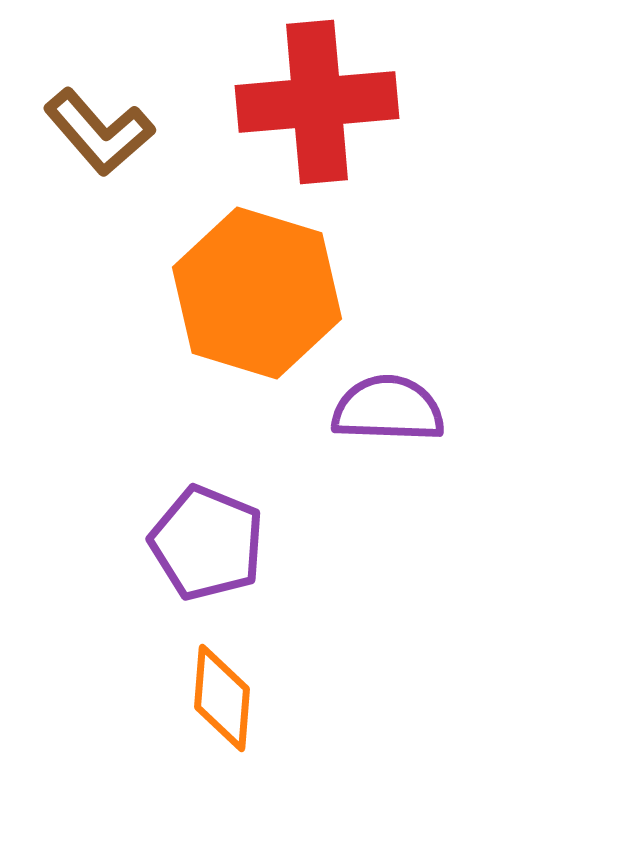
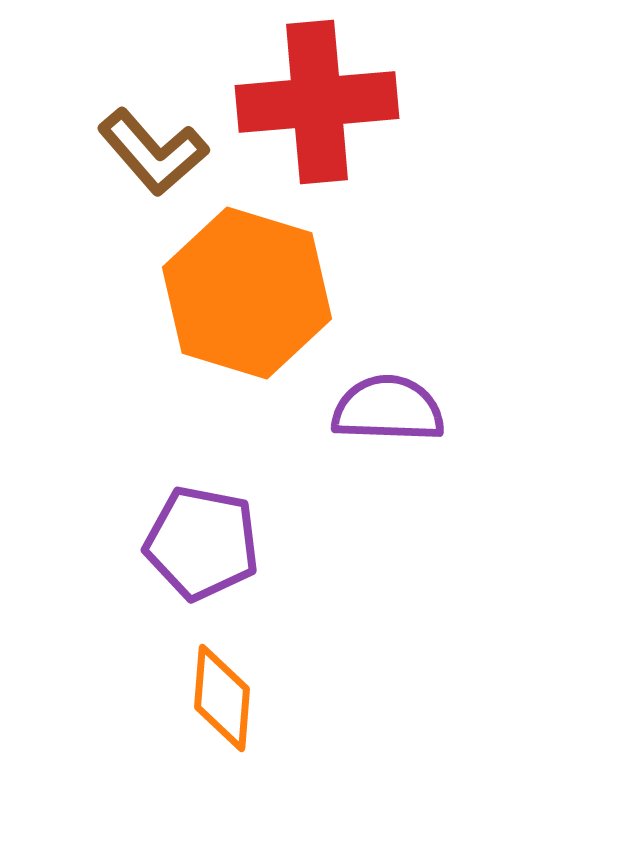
brown L-shape: moved 54 px right, 20 px down
orange hexagon: moved 10 px left
purple pentagon: moved 5 px left; rotated 11 degrees counterclockwise
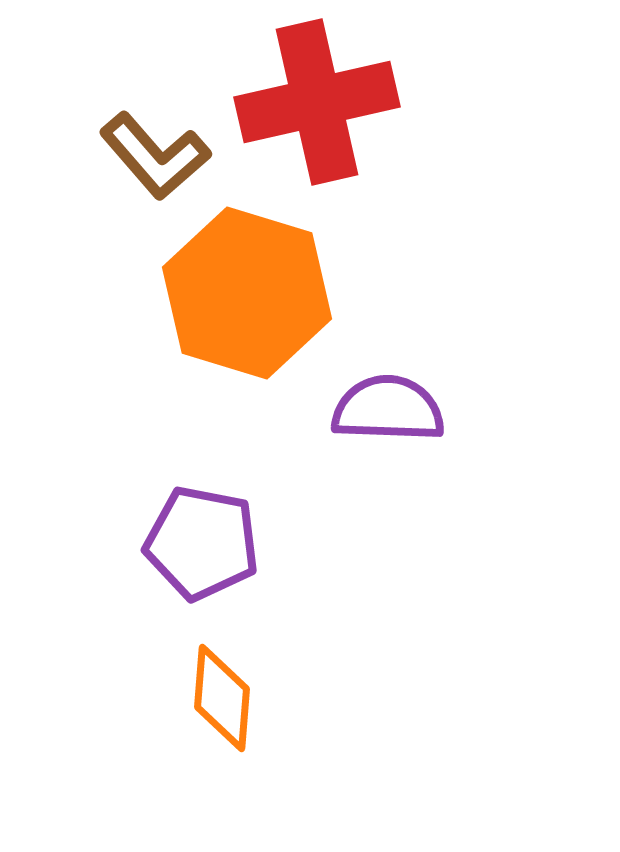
red cross: rotated 8 degrees counterclockwise
brown L-shape: moved 2 px right, 4 px down
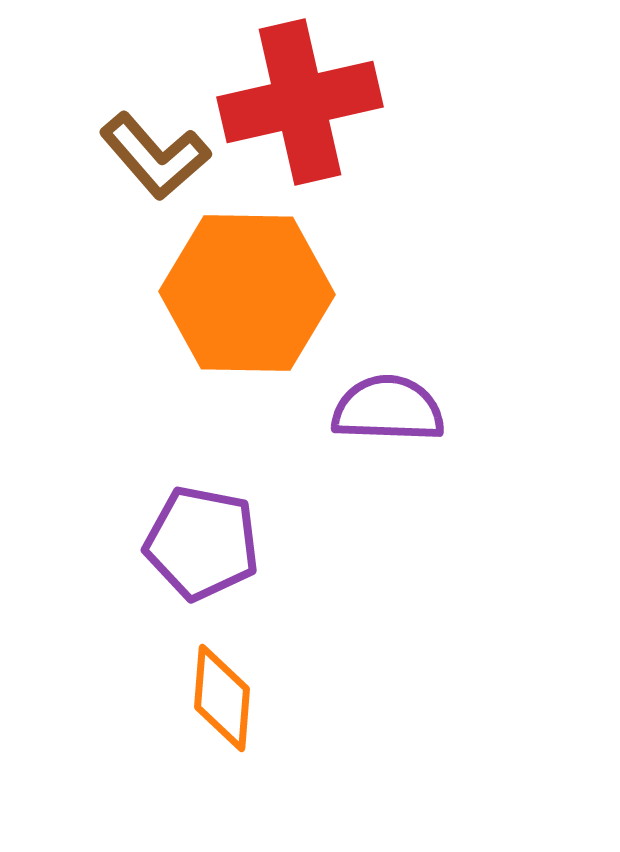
red cross: moved 17 px left
orange hexagon: rotated 16 degrees counterclockwise
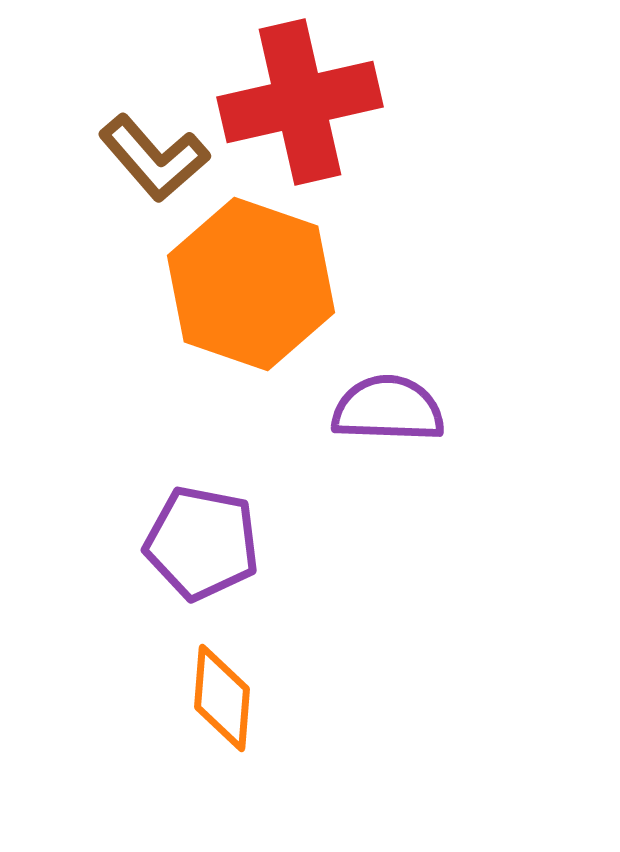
brown L-shape: moved 1 px left, 2 px down
orange hexagon: moved 4 px right, 9 px up; rotated 18 degrees clockwise
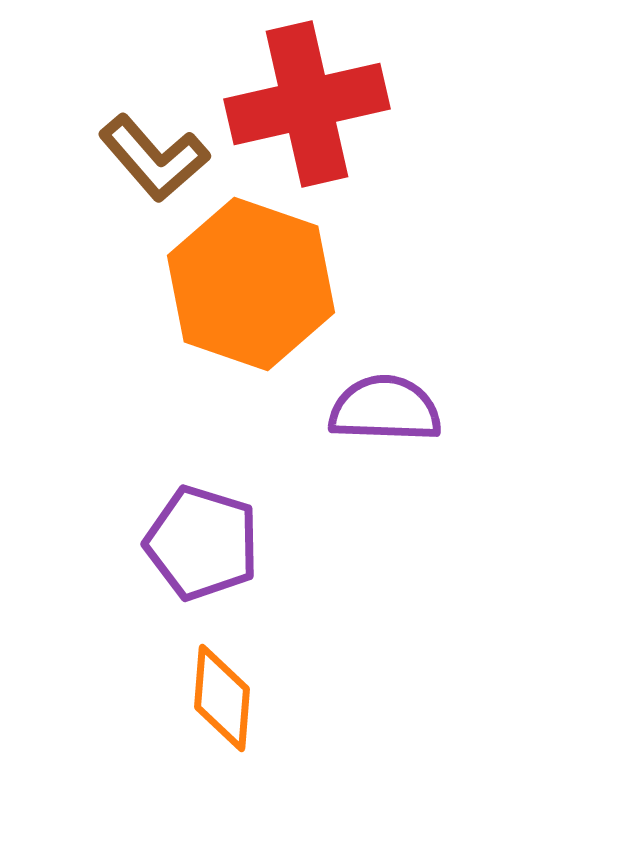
red cross: moved 7 px right, 2 px down
purple semicircle: moved 3 px left
purple pentagon: rotated 6 degrees clockwise
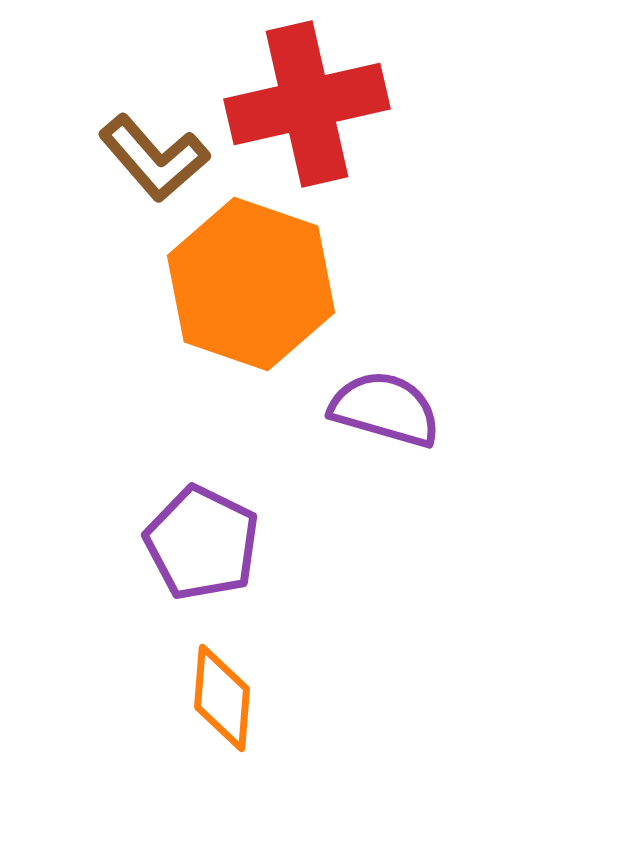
purple semicircle: rotated 14 degrees clockwise
purple pentagon: rotated 9 degrees clockwise
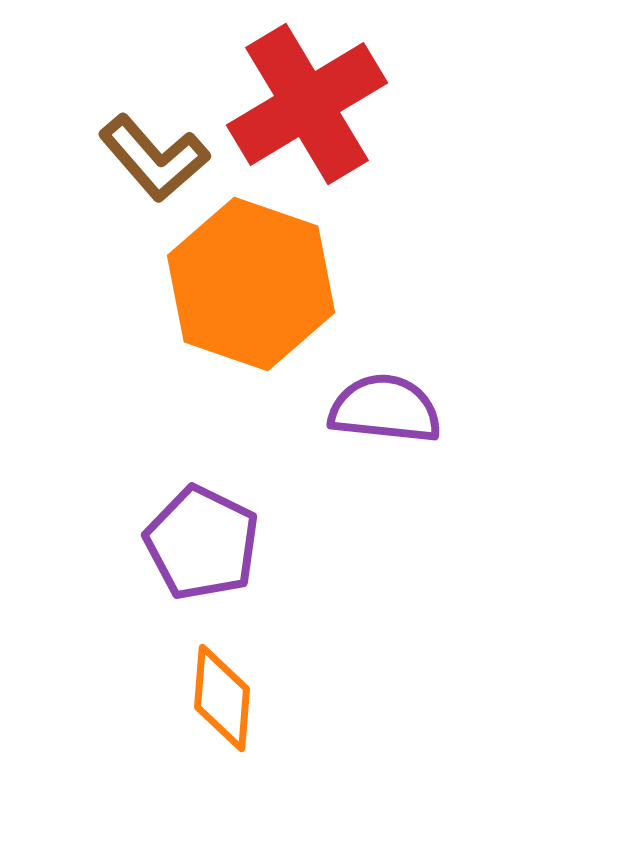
red cross: rotated 18 degrees counterclockwise
purple semicircle: rotated 10 degrees counterclockwise
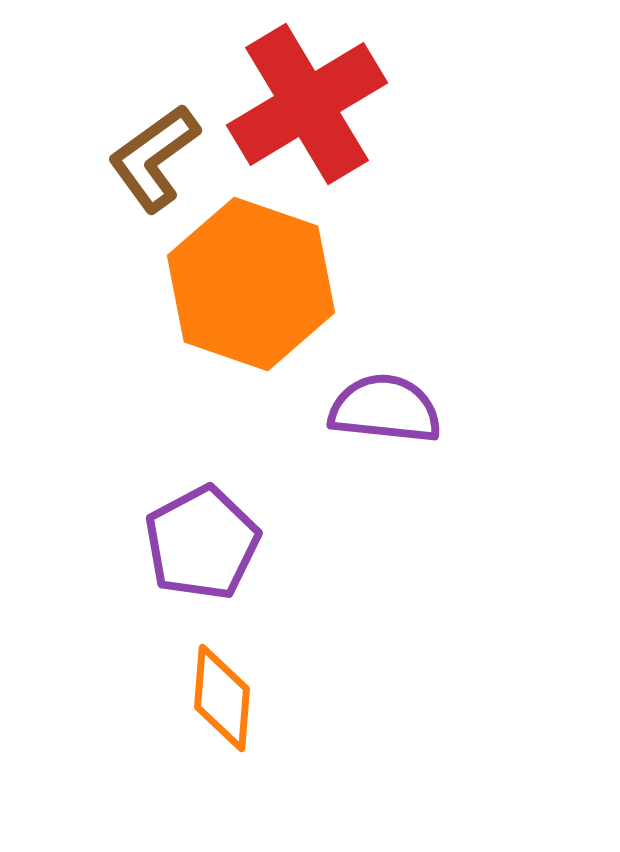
brown L-shape: rotated 95 degrees clockwise
purple pentagon: rotated 18 degrees clockwise
